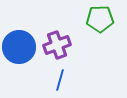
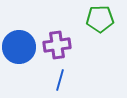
purple cross: rotated 12 degrees clockwise
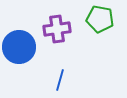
green pentagon: rotated 12 degrees clockwise
purple cross: moved 16 px up
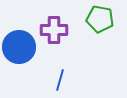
purple cross: moved 3 px left, 1 px down; rotated 8 degrees clockwise
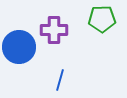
green pentagon: moved 2 px right; rotated 12 degrees counterclockwise
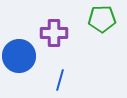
purple cross: moved 3 px down
blue circle: moved 9 px down
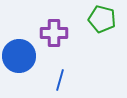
green pentagon: rotated 16 degrees clockwise
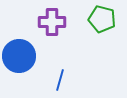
purple cross: moved 2 px left, 11 px up
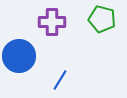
blue line: rotated 15 degrees clockwise
